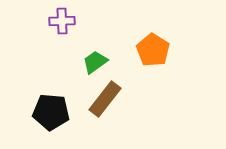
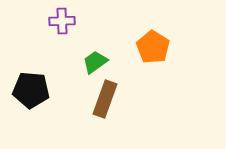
orange pentagon: moved 3 px up
brown rectangle: rotated 18 degrees counterclockwise
black pentagon: moved 20 px left, 22 px up
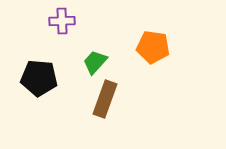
orange pentagon: rotated 24 degrees counterclockwise
green trapezoid: rotated 12 degrees counterclockwise
black pentagon: moved 8 px right, 12 px up
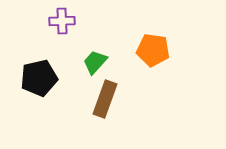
orange pentagon: moved 3 px down
black pentagon: rotated 18 degrees counterclockwise
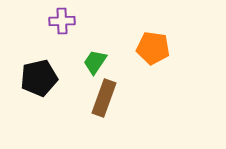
orange pentagon: moved 2 px up
green trapezoid: rotated 8 degrees counterclockwise
brown rectangle: moved 1 px left, 1 px up
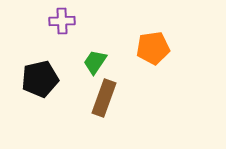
orange pentagon: rotated 16 degrees counterclockwise
black pentagon: moved 1 px right, 1 px down
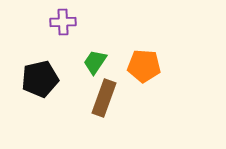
purple cross: moved 1 px right, 1 px down
orange pentagon: moved 9 px left, 18 px down; rotated 12 degrees clockwise
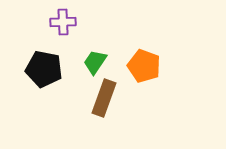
orange pentagon: rotated 16 degrees clockwise
black pentagon: moved 4 px right, 10 px up; rotated 24 degrees clockwise
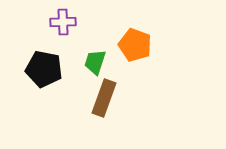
green trapezoid: rotated 16 degrees counterclockwise
orange pentagon: moved 9 px left, 21 px up
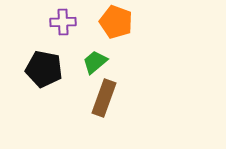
orange pentagon: moved 19 px left, 23 px up
green trapezoid: rotated 32 degrees clockwise
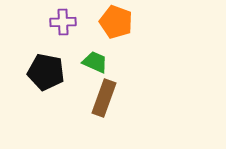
green trapezoid: rotated 64 degrees clockwise
black pentagon: moved 2 px right, 3 px down
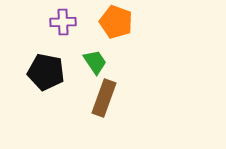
green trapezoid: rotated 32 degrees clockwise
